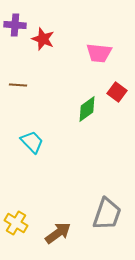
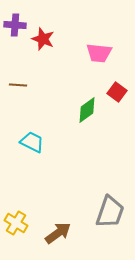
green diamond: moved 1 px down
cyan trapezoid: rotated 20 degrees counterclockwise
gray trapezoid: moved 3 px right, 2 px up
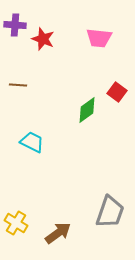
pink trapezoid: moved 15 px up
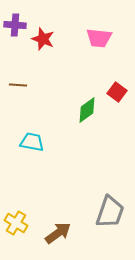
cyan trapezoid: rotated 15 degrees counterclockwise
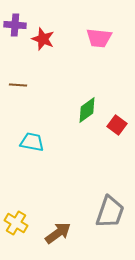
red square: moved 33 px down
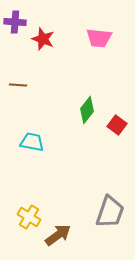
purple cross: moved 3 px up
green diamond: rotated 16 degrees counterclockwise
yellow cross: moved 13 px right, 6 px up
brown arrow: moved 2 px down
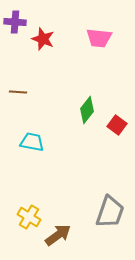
brown line: moved 7 px down
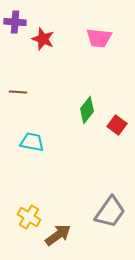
gray trapezoid: rotated 16 degrees clockwise
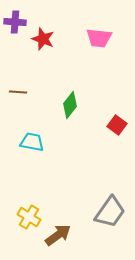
green diamond: moved 17 px left, 5 px up
